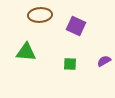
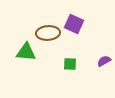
brown ellipse: moved 8 px right, 18 px down
purple square: moved 2 px left, 2 px up
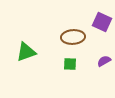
purple square: moved 28 px right, 2 px up
brown ellipse: moved 25 px right, 4 px down
green triangle: rotated 25 degrees counterclockwise
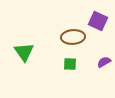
purple square: moved 4 px left, 1 px up
green triangle: moved 2 px left; rotated 45 degrees counterclockwise
purple semicircle: moved 1 px down
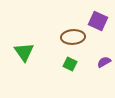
green square: rotated 24 degrees clockwise
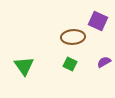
green triangle: moved 14 px down
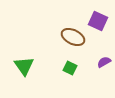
brown ellipse: rotated 30 degrees clockwise
green square: moved 4 px down
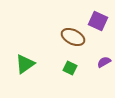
green triangle: moved 1 px right, 2 px up; rotated 30 degrees clockwise
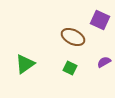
purple square: moved 2 px right, 1 px up
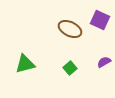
brown ellipse: moved 3 px left, 8 px up
green triangle: rotated 20 degrees clockwise
green square: rotated 24 degrees clockwise
